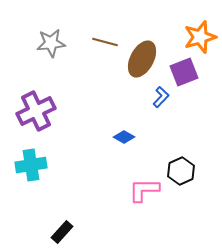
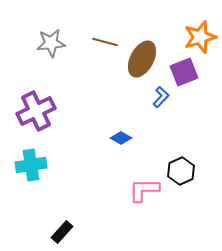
blue diamond: moved 3 px left, 1 px down
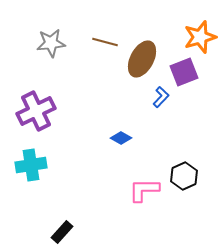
black hexagon: moved 3 px right, 5 px down
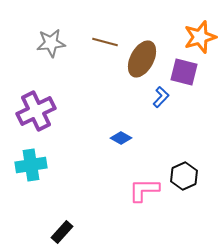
purple square: rotated 36 degrees clockwise
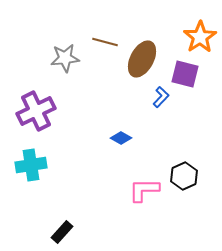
orange star: rotated 16 degrees counterclockwise
gray star: moved 14 px right, 15 px down
purple square: moved 1 px right, 2 px down
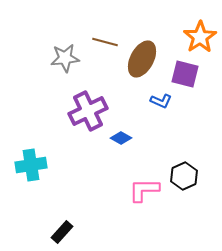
blue L-shape: moved 4 px down; rotated 70 degrees clockwise
purple cross: moved 52 px right
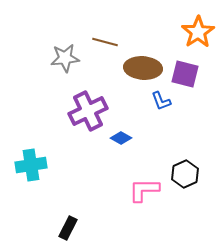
orange star: moved 2 px left, 5 px up
brown ellipse: moved 1 px right, 9 px down; rotated 66 degrees clockwise
blue L-shape: rotated 45 degrees clockwise
black hexagon: moved 1 px right, 2 px up
black rectangle: moved 6 px right, 4 px up; rotated 15 degrees counterclockwise
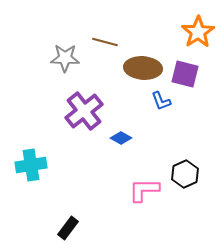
gray star: rotated 8 degrees clockwise
purple cross: moved 4 px left; rotated 12 degrees counterclockwise
black rectangle: rotated 10 degrees clockwise
